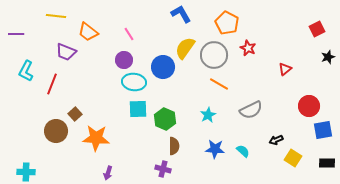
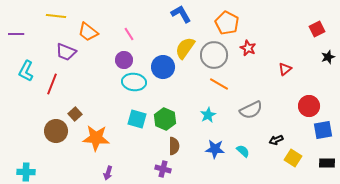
cyan square: moved 1 px left, 10 px down; rotated 18 degrees clockwise
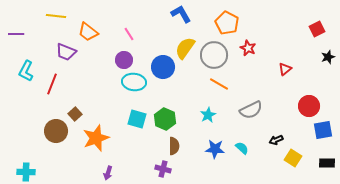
orange star: rotated 24 degrees counterclockwise
cyan semicircle: moved 1 px left, 3 px up
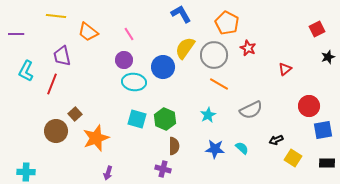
purple trapezoid: moved 4 px left, 4 px down; rotated 55 degrees clockwise
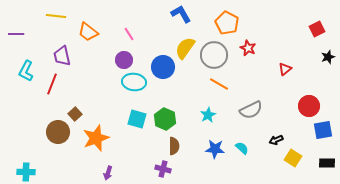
brown circle: moved 2 px right, 1 px down
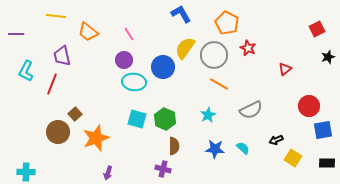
cyan semicircle: moved 1 px right
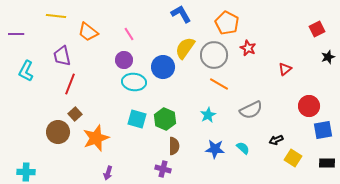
red line: moved 18 px right
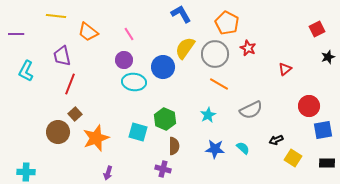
gray circle: moved 1 px right, 1 px up
cyan square: moved 1 px right, 13 px down
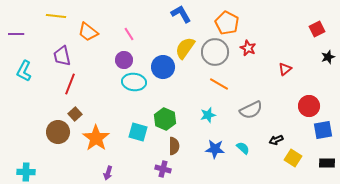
gray circle: moved 2 px up
cyan L-shape: moved 2 px left
cyan star: rotated 14 degrees clockwise
orange star: rotated 16 degrees counterclockwise
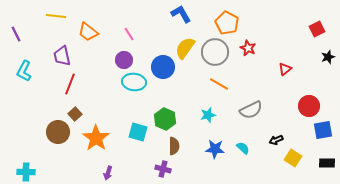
purple line: rotated 63 degrees clockwise
